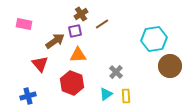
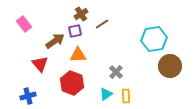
pink rectangle: rotated 42 degrees clockwise
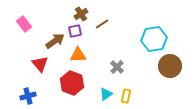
gray cross: moved 1 px right, 5 px up
yellow rectangle: rotated 16 degrees clockwise
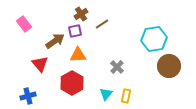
brown circle: moved 1 px left
red hexagon: rotated 10 degrees clockwise
cyan triangle: rotated 16 degrees counterclockwise
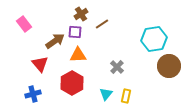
purple square: moved 1 px down; rotated 16 degrees clockwise
blue cross: moved 5 px right, 2 px up
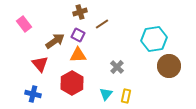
brown cross: moved 1 px left, 2 px up; rotated 16 degrees clockwise
purple square: moved 3 px right, 3 px down; rotated 24 degrees clockwise
blue cross: rotated 28 degrees clockwise
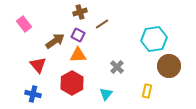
red triangle: moved 2 px left, 1 px down
yellow rectangle: moved 21 px right, 5 px up
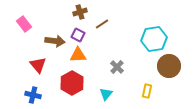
brown arrow: rotated 42 degrees clockwise
blue cross: moved 1 px down
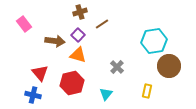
purple square: rotated 16 degrees clockwise
cyan hexagon: moved 2 px down
orange triangle: rotated 18 degrees clockwise
red triangle: moved 2 px right, 8 px down
red hexagon: rotated 15 degrees clockwise
